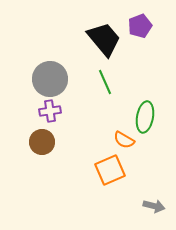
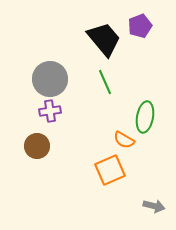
brown circle: moved 5 px left, 4 px down
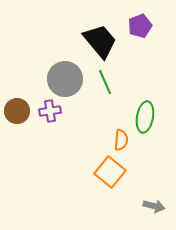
black trapezoid: moved 4 px left, 2 px down
gray circle: moved 15 px right
orange semicircle: moved 3 px left; rotated 115 degrees counterclockwise
brown circle: moved 20 px left, 35 px up
orange square: moved 2 px down; rotated 28 degrees counterclockwise
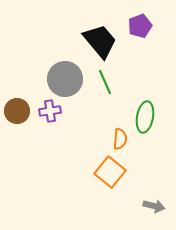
orange semicircle: moved 1 px left, 1 px up
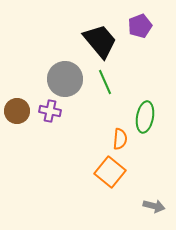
purple cross: rotated 20 degrees clockwise
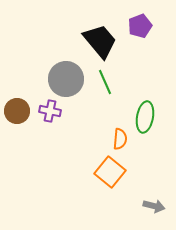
gray circle: moved 1 px right
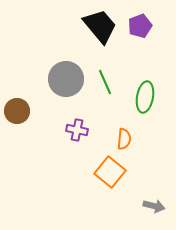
black trapezoid: moved 15 px up
purple cross: moved 27 px right, 19 px down
green ellipse: moved 20 px up
orange semicircle: moved 4 px right
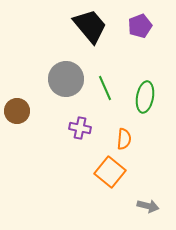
black trapezoid: moved 10 px left
green line: moved 6 px down
purple cross: moved 3 px right, 2 px up
gray arrow: moved 6 px left
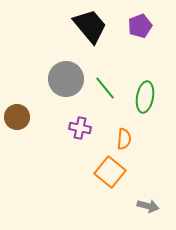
green line: rotated 15 degrees counterclockwise
brown circle: moved 6 px down
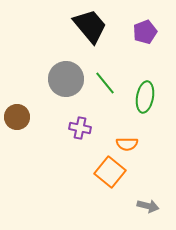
purple pentagon: moved 5 px right, 6 px down
green line: moved 5 px up
orange semicircle: moved 3 px right, 5 px down; rotated 85 degrees clockwise
